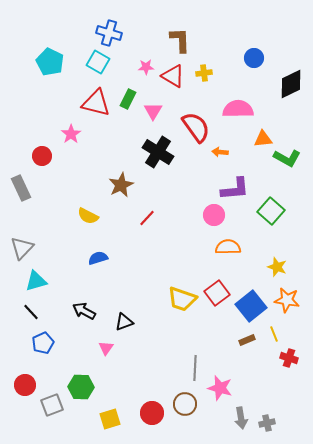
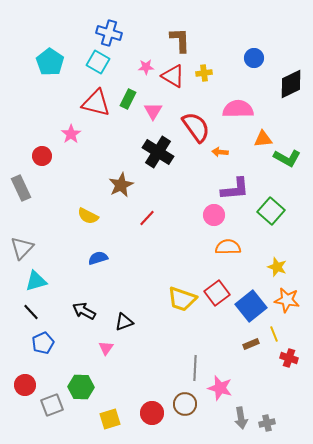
cyan pentagon at (50, 62): rotated 8 degrees clockwise
brown rectangle at (247, 340): moved 4 px right, 4 px down
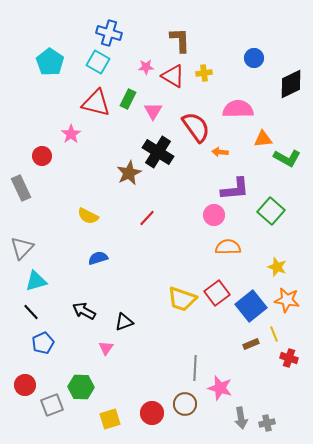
brown star at (121, 185): moved 8 px right, 12 px up
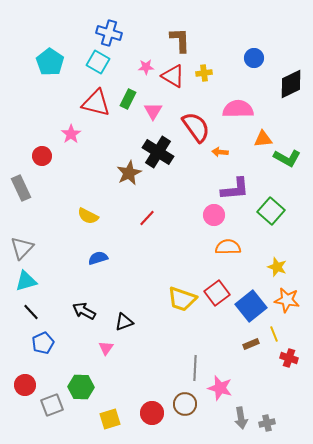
cyan triangle at (36, 281): moved 10 px left
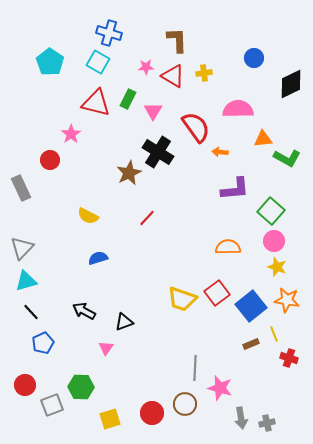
brown L-shape at (180, 40): moved 3 px left
red circle at (42, 156): moved 8 px right, 4 px down
pink circle at (214, 215): moved 60 px right, 26 px down
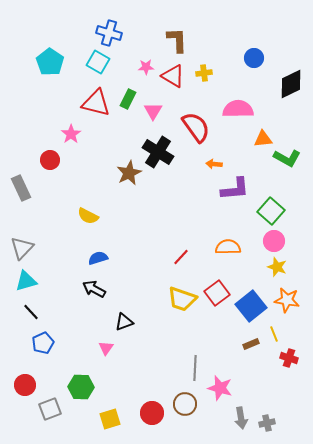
orange arrow at (220, 152): moved 6 px left, 12 px down
red line at (147, 218): moved 34 px right, 39 px down
black arrow at (84, 311): moved 10 px right, 22 px up
gray square at (52, 405): moved 2 px left, 4 px down
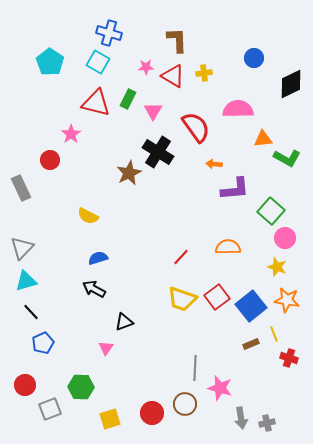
pink circle at (274, 241): moved 11 px right, 3 px up
red square at (217, 293): moved 4 px down
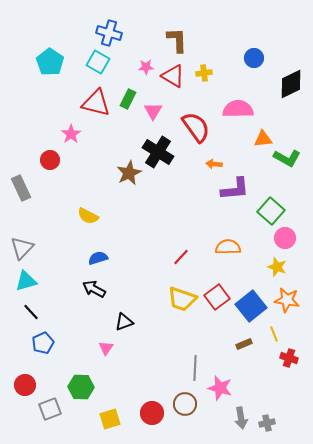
brown rectangle at (251, 344): moved 7 px left
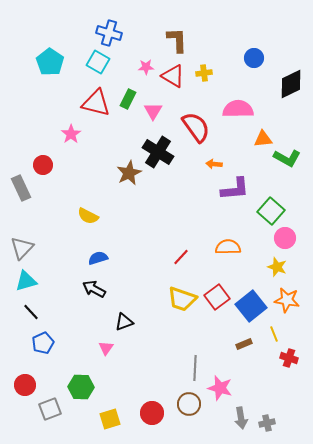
red circle at (50, 160): moved 7 px left, 5 px down
brown circle at (185, 404): moved 4 px right
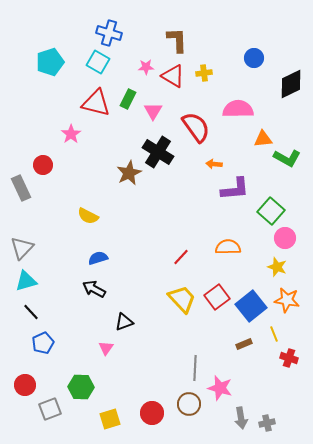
cyan pentagon at (50, 62): rotated 20 degrees clockwise
yellow trapezoid at (182, 299): rotated 152 degrees counterclockwise
